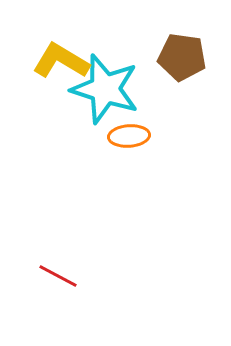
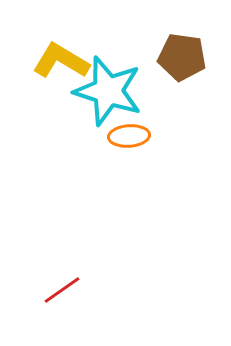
cyan star: moved 3 px right, 2 px down
red line: moved 4 px right, 14 px down; rotated 63 degrees counterclockwise
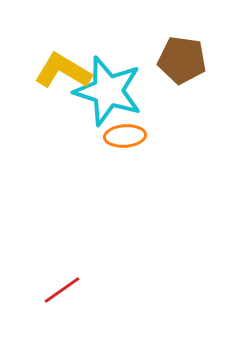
brown pentagon: moved 3 px down
yellow L-shape: moved 2 px right, 10 px down
orange ellipse: moved 4 px left
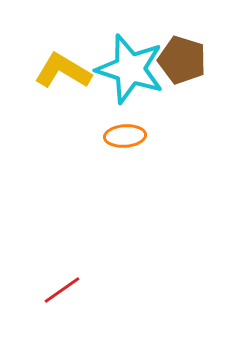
brown pentagon: rotated 9 degrees clockwise
cyan star: moved 22 px right, 22 px up
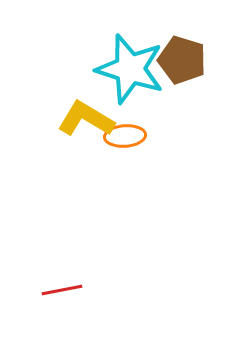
yellow L-shape: moved 23 px right, 48 px down
red line: rotated 24 degrees clockwise
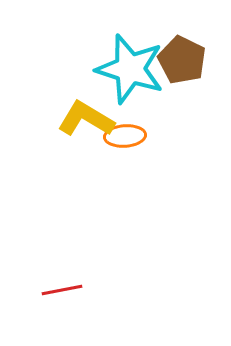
brown pentagon: rotated 9 degrees clockwise
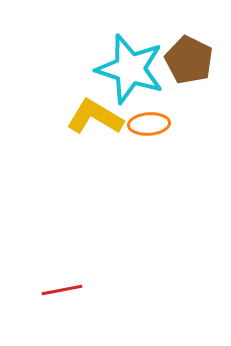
brown pentagon: moved 7 px right
yellow L-shape: moved 9 px right, 2 px up
orange ellipse: moved 24 px right, 12 px up
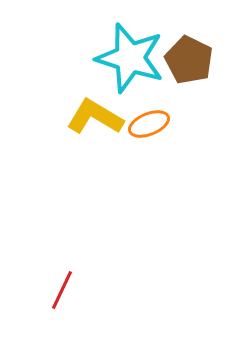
cyan star: moved 11 px up
orange ellipse: rotated 18 degrees counterclockwise
red line: rotated 54 degrees counterclockwise
